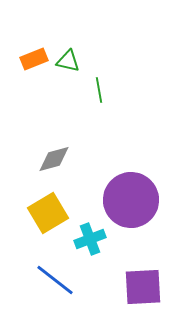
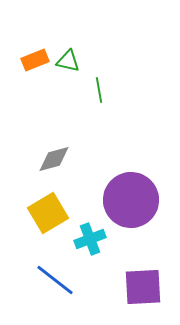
orange rectangle: moved 1 px right, 1 px down
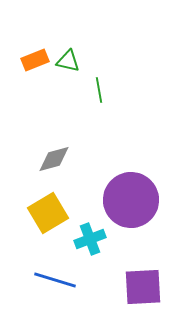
blue line: rotated 21 degrees counterclockwise
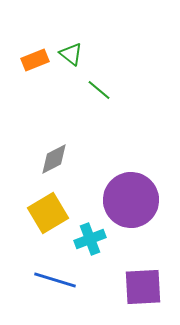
green triangle: moved 3 px right, 7 px up; rotated 25 degrees clockwise
green line: rotated 40 degrees counterclockwise
gray diamond: rotated 12 degrees counterclockwise
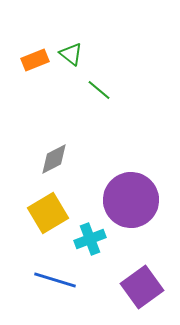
purple square: moved 1 px left; rotated 33 degrees counterclockwise
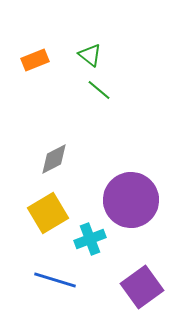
green triangle: moved 19 px right, 1 px down
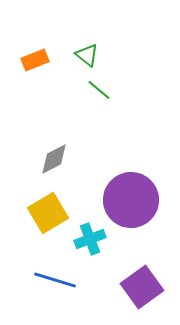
green triangle: moved 3 px left
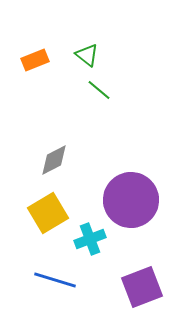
gray diamond: moved 1 px down
purple square: rotated 15 degrees clockwise
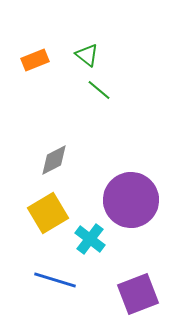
cyan cross: rotated 32 degrees counterclockwise
purple square: moved 4 px left, 7 px down
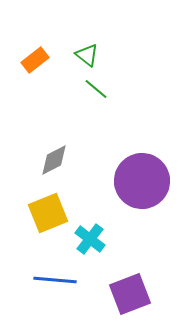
orange rectangle: rotated 16 degrees counterclockwise
green line: moved 3 px left, 1 px up
purple circle: moved 11 px right, 19 px up
yellow square: rotated 9 degrees clockwise
blue line: rotated 12 degrees counterclockwise
purple square: moved 8 px left
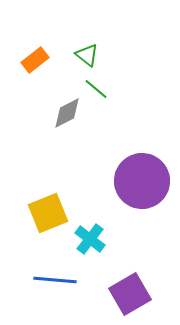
gray diamond: moved 13 px right, 47 px up
purple square: rotated 9 degrees counterclockwise
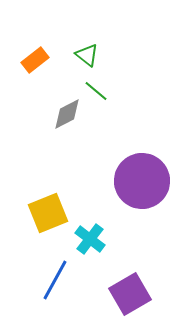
green line: moved 2 px down
gray diamond: moved 1 px down
blue line: rotated 66 degrees counterclockwise
